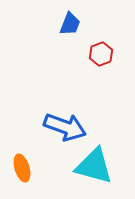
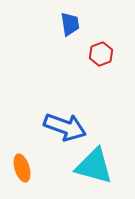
blue trapezoid: rotated 30 degrees counterclockwise
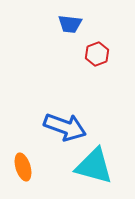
blue trapezoid: rotated 105 degrees clockwise
red hexagon: moved 4 px left
orange ellipse: moved 1 px right, 1 px up
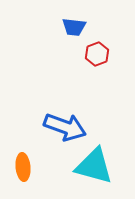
blue trapezoid: moved 4 px right, 3 px down
orange ellipse: rotated 12 degrees clockwise
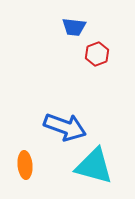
orange ellipse: moved 2 px right, 2 px up
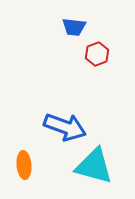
orange ellipse: moved 1 px left
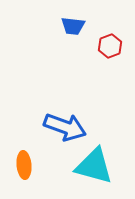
blue trapezoid: moved 1 px left, 1 px up
red hexagon: moved 13 px right, 8 px up
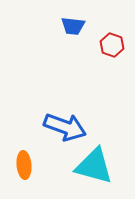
red hexagon: moved 2 px right, 1 px up; rotated 20 degrees counterclockwise
